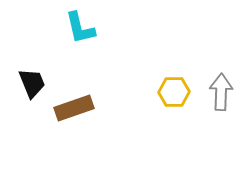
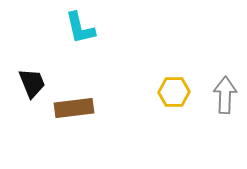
gray arrow: moved 4 px right, 3 px down
brown rectangle: rotated 12 degrees clockwise
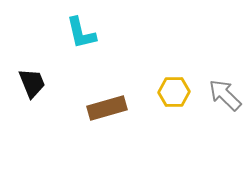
cyan L-shape: moved 1 px right, 5 px down
gray arrow: rotated 48 degrees counterclockwise
brown rectangle: moved 33 px right; rotated 9 degrees counterclockwise
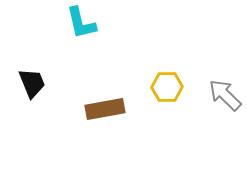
cyan L-shape: moved 10 px up
yellow hexagon: moved 7 px left, 5 px up
brown rectangle: moved 2 px left, 1 px down; rotated 6 degrees clockwise
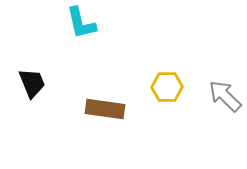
gray arrow: moved 1 px down
brown rectangle: rotated 18 degrees clockwise
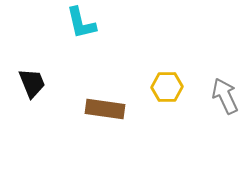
gray arrow: rotated 21 degrees clockwise
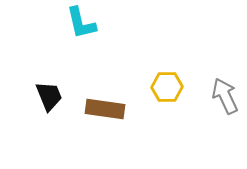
black trapezoid: moved 17 px right, 13 px down
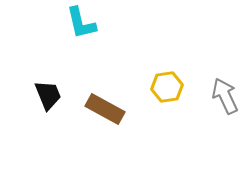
yellow hexagon: rotated 8 degrees counterclockwise
black trapezoid: moved 1 px left, 1 px up
brown rectangle: rotated 21 degrees clockwise
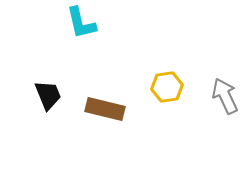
brown rectangle: rotated 15 degrees counterclockwise
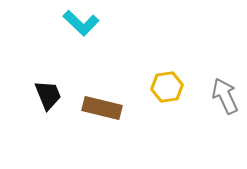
cyan L-shape: rotated 33 degrees counterclockwise
brown rectangle: moved 3 px left, 1 px up
